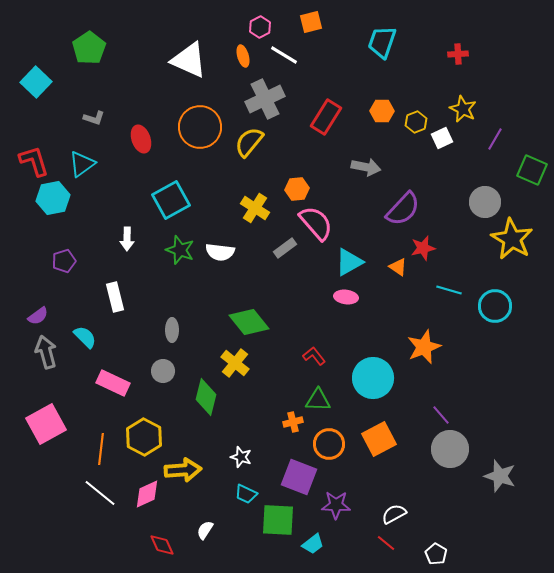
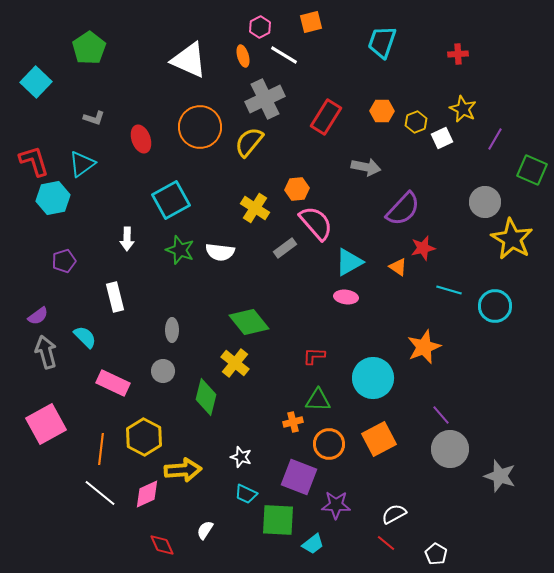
red L-shape at (314, 356): rotated 50 degrees counterclockwise
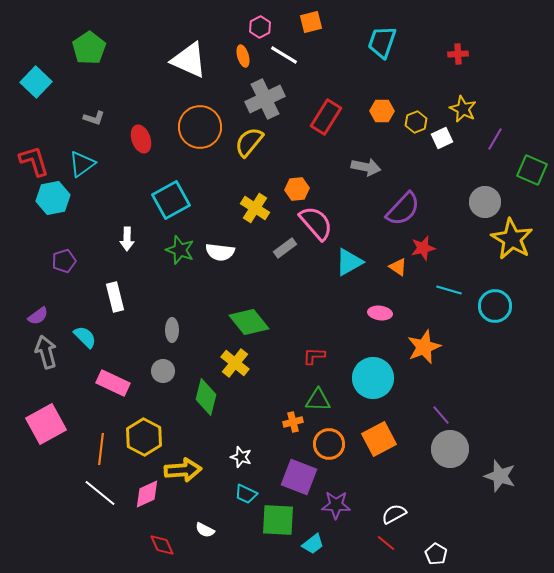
pink ellipse at (346, 297): moved 34 px right, 16 px down
white semicircle at (205, 530): rotated 96 degrees counterclockwise
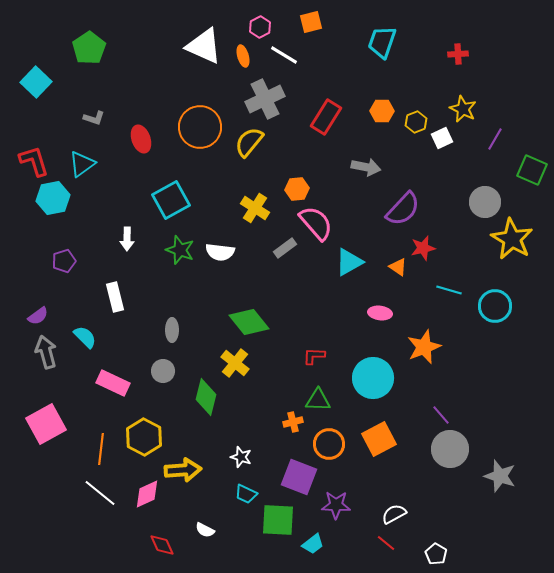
white triangle at (189, 60): moved 15 px right, 14 px up
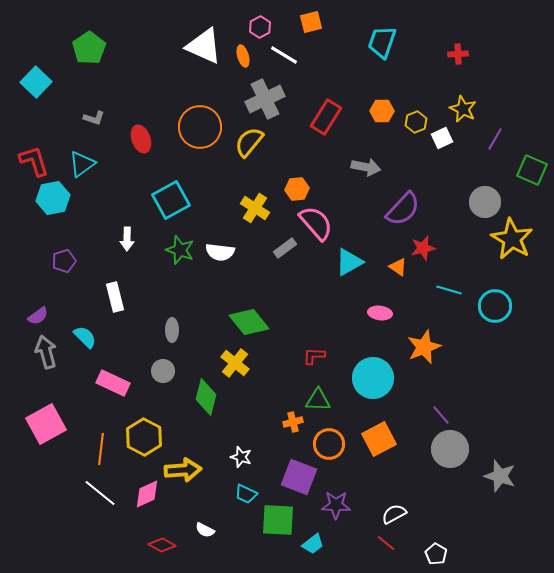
red diamond at (162, 545): rotated 36 degrees counterclockwise
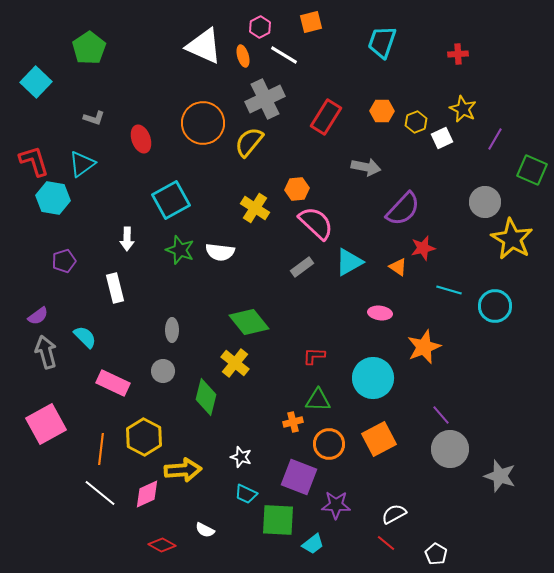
orange circle at (200, 127): moved 3 px right, 4 px up
cyan hexagon at (53, 198): rotated 20 degrees clockwise
pink semicircle at (316, 223): rotated 6 degrees counterclockwise
gray rectangle at (285, 248): moved 17 px right, 19 px down
white rectangle at (115, 297): moved 9 px up
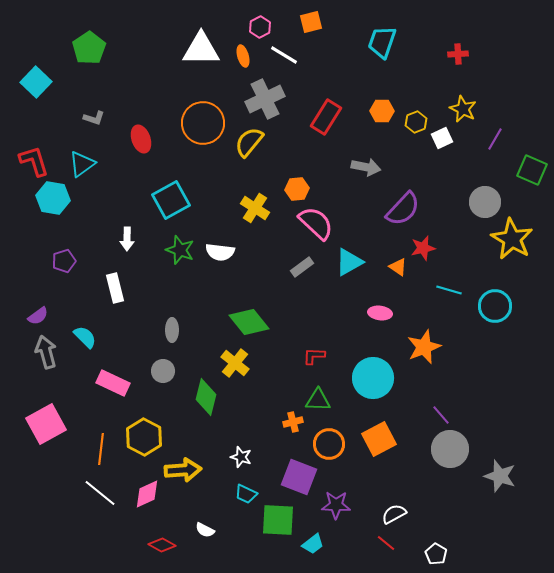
white triangle at (204, 46): moved 3 px left, 3 px down; rotated 24 degrees counterclockwise
